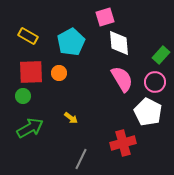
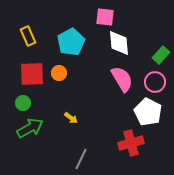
pink square: rotated 24 degrees clockwise
yellow rectangle: rotated 36 degrees clockwise
red square: moved 1 px right, 2 px down
green circle: moved 7 px down
red cross: moved 8 px right
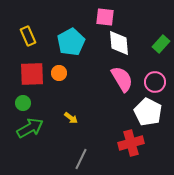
green rectangle: moved 11 px up
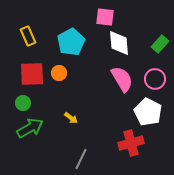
green rectangle: moved 1 px left
pink circle: moved 3 px up
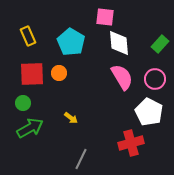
cyan pentagon: rotated 12 degrees counterclockwise
pink semicircle: moved 2 px up
white pentagon: moved 1 px right
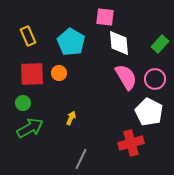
pink semicircle: moved 4 px right
yellow arrow: rotated 104 degrees counterclockwise
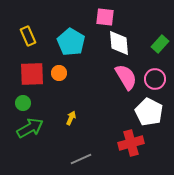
gray line: rotated 40 degrees clockwise
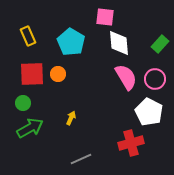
orange circle: moved 1 px left, 1 px down
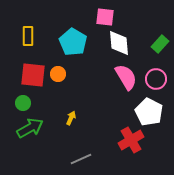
yellow rectangle: rotated 24 degrees clockwise
cyan pentagon: moved 2 px right
red square: moved 1 px right, 1 px down; rotated 8 degrees clockwise
pink circle: moved 1 px right
red cross: moved 3 px up; rotated 15 degrees counterclockwise
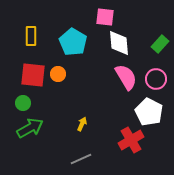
yellow rectangle: moved 3 px right
yellow arrow: moved 11 px right, 6 px down
